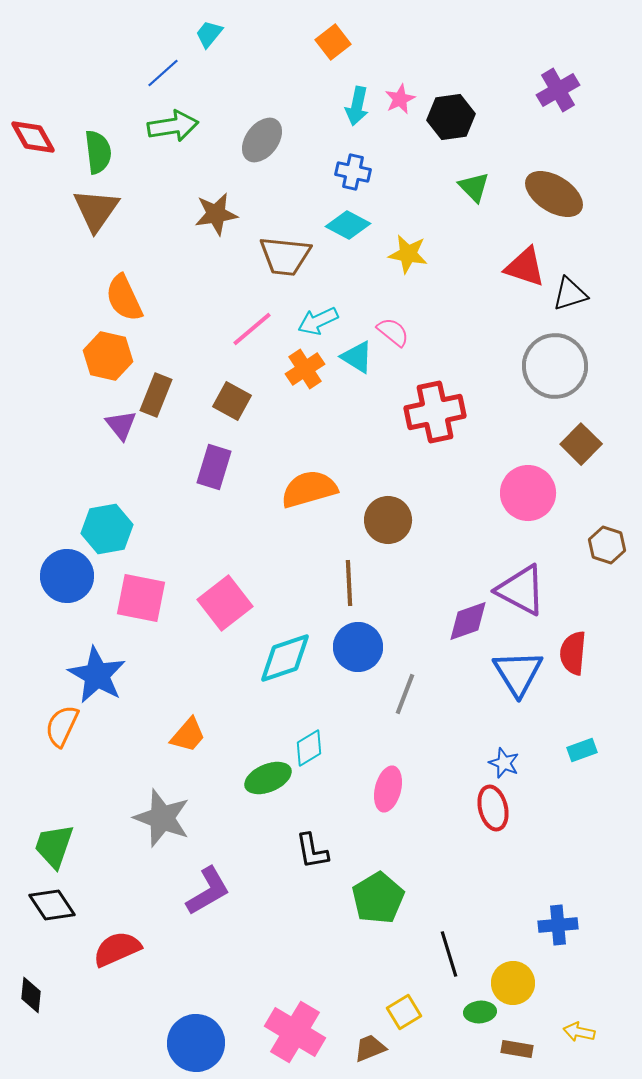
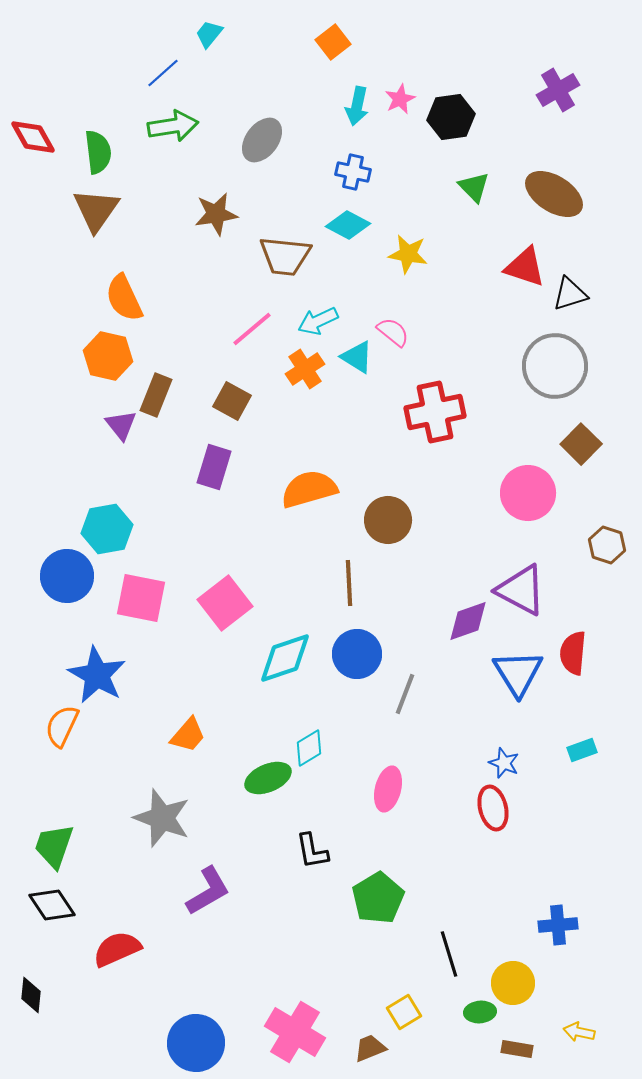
blue circle at (358, 647): moved 1 px left, 7 px down
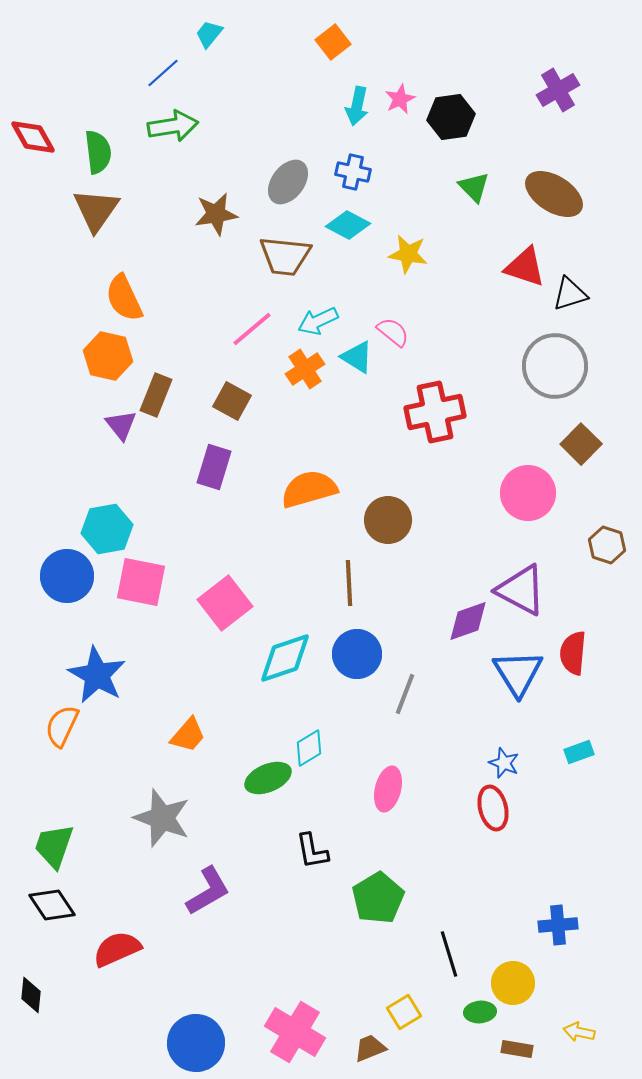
gray ellipse at (262, 140): moved 26 px right, 42 px down
pink square at (141, 598): moved 16 px up
cyan rectangle at (582, 750): moved 3 px left, 2 px down
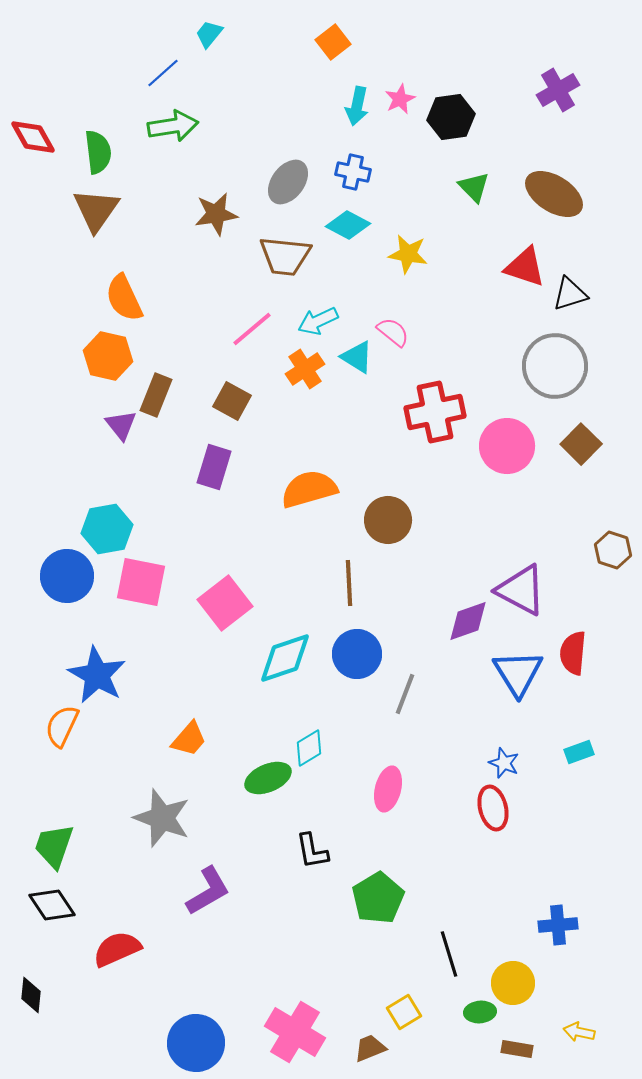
pink circle at (528, 493): moved 21 px left, 47 px up
brown hexagon at (607, 545): moved 6 px right, 5 px down
orange trapezoid at (188, 735): moved 1 px right, 4 px down
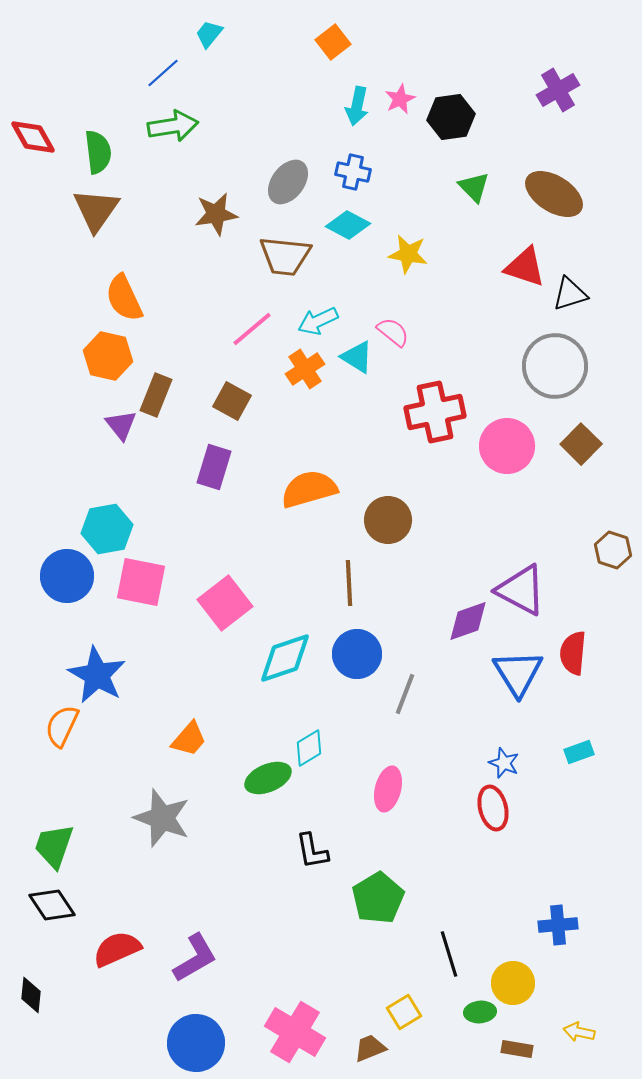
purple L-shape at (208, 891): moved 13 px left, 67 px down
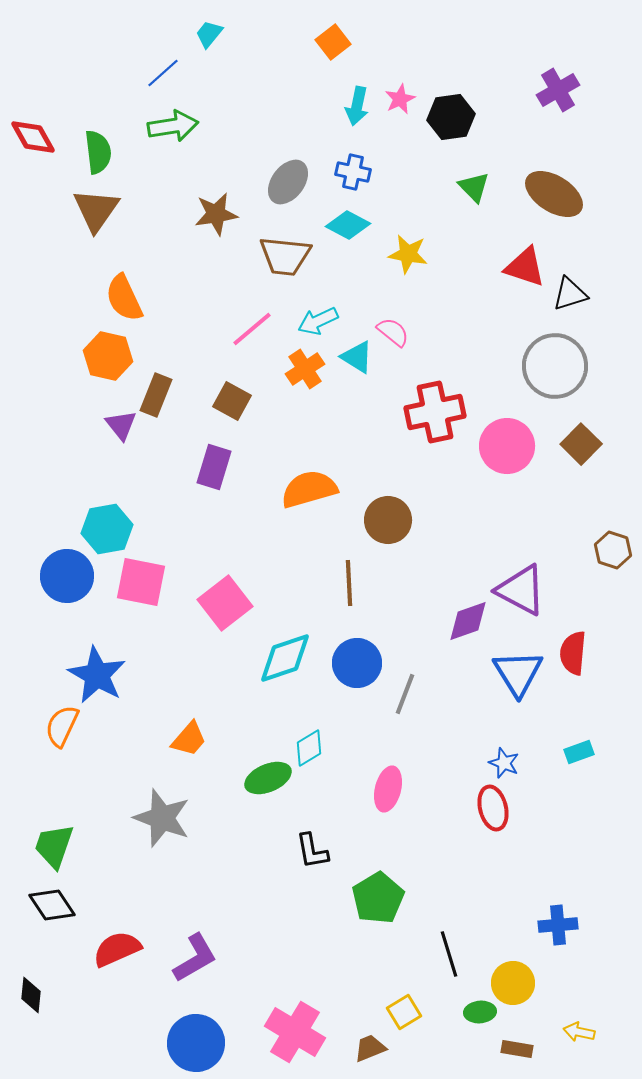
blue circle at (357, 654): moved 9 px down
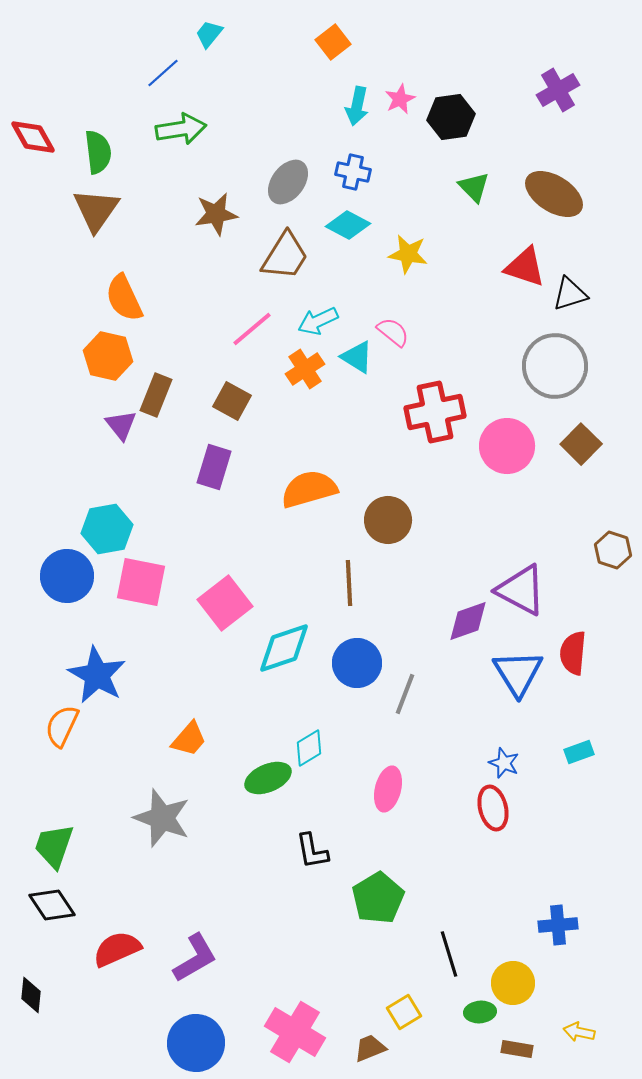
green arrow at (173, 126): moved 8 px right, 3 px down
brown trapezoid at (285, 256): rotated 64 degrees counterclockwise
cyan diamond at (285, 658): moved 1 px left, 10 px up
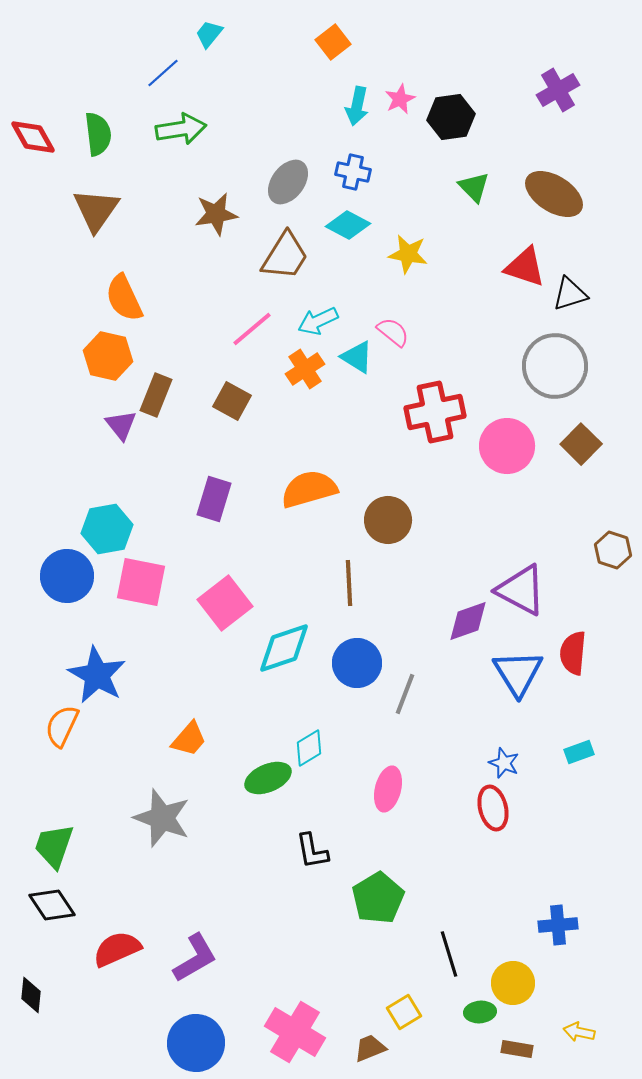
green semicircle at (98, 152): moved 18 px up
purple rectangle at (214, 467): moved 32 px down
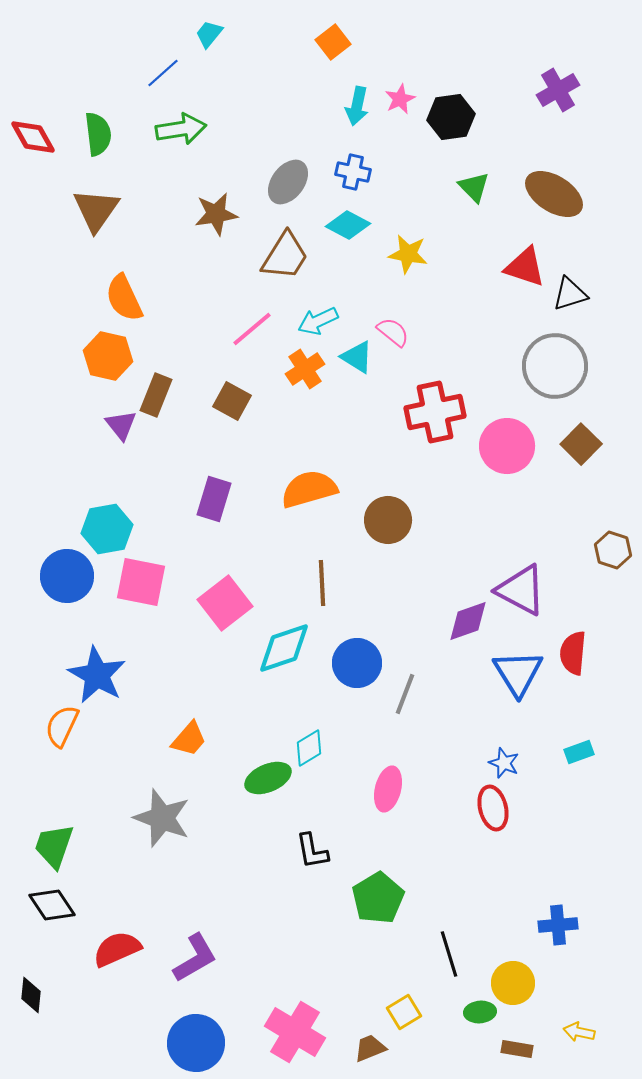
brown line at (349, 583): moved 27 px left
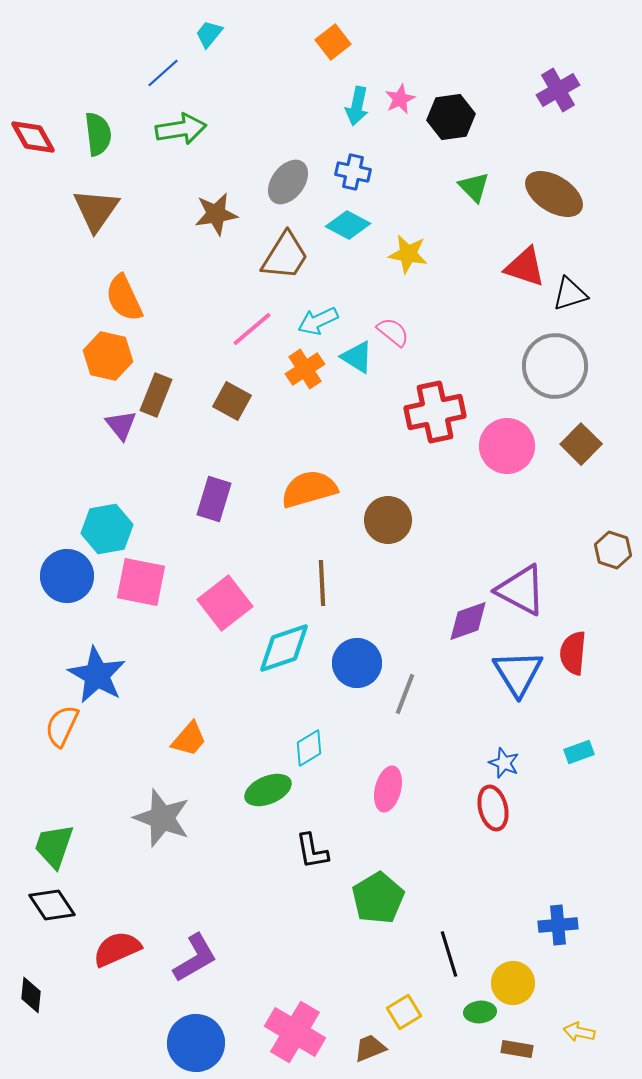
green ellipse at (268, 778): moved 12 px down
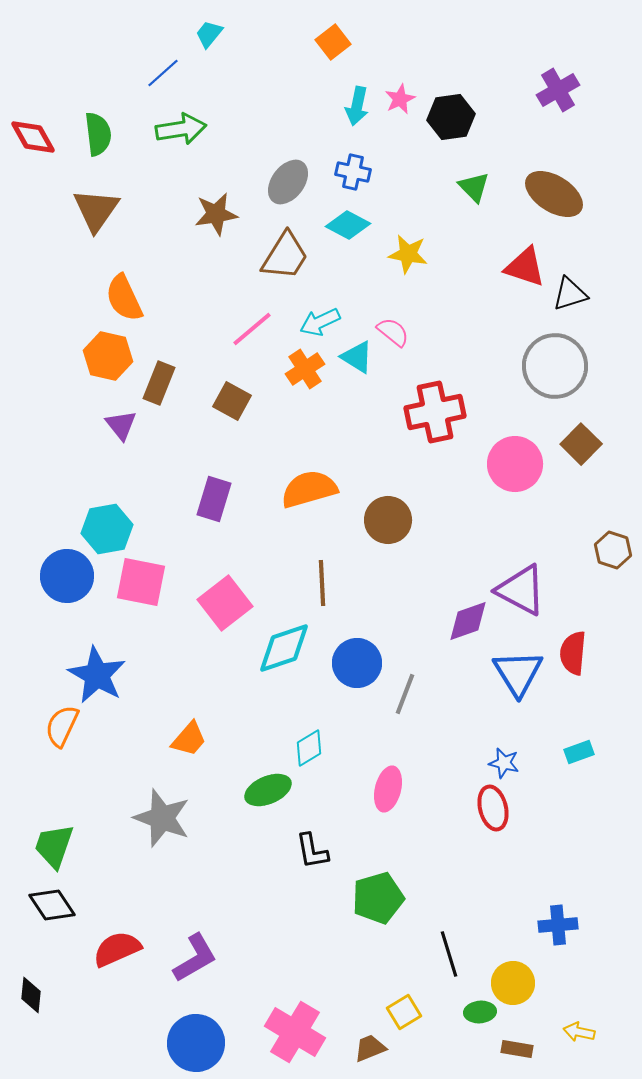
cyan arrow at (318, 321): moved 2 px right, 1 px down
brown rectangle at (156, 395): moved 3 px right, 12 px up
pink circle at (507, 446): moved 8 px right, 18 px down
blue star at (504, 763): rotated 8 degrees counterclockwise
green pentagon at (378, 898): rotated 15 degrees clockwise
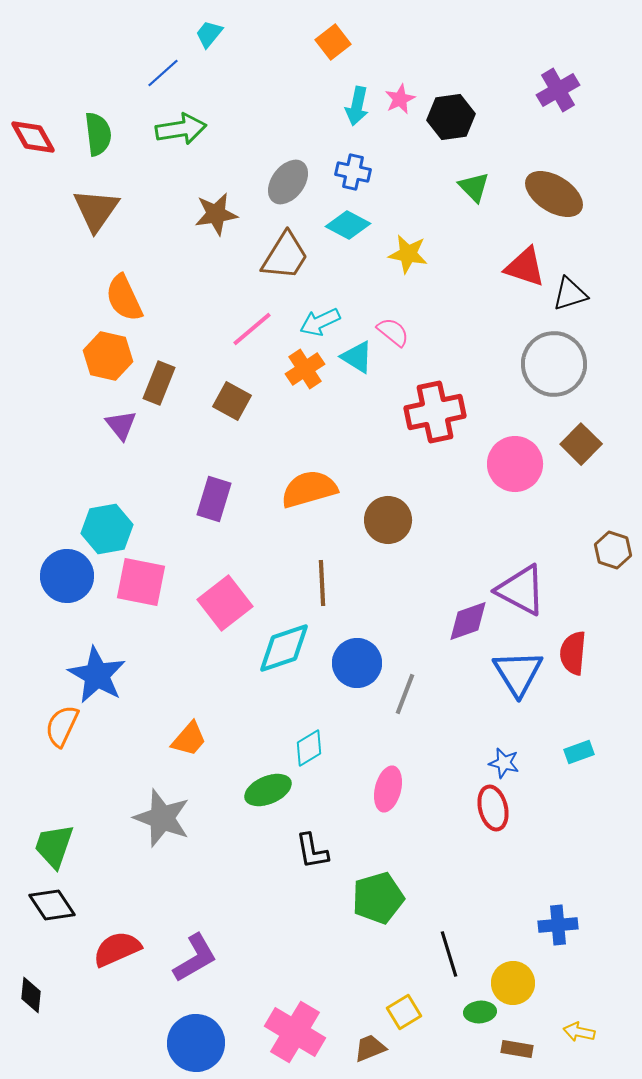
gray circle at (555, 366): moved 1 px left, 2 px up
